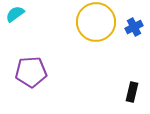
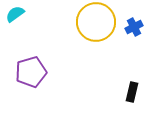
purple pentagon: rotated 12 degrees counterclockwise
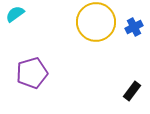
purple pentagon: moved 1 px right, 1 px down
black rectangle: moved 1 px up; rotated 24 degrees clockwise
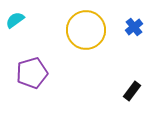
cyan semicircle: moved 6 px down
yellow circle: moved 10 px left, 8 px down
blue cross: rotated 12 degrees counterclockwise
